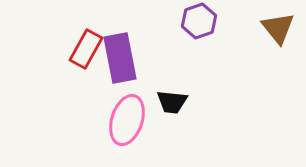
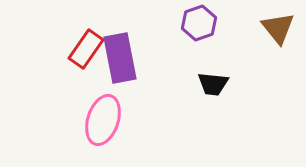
purple hexagon: moved 2 px down
red rectangle: rotated 6 degrees clockwise
black trapezoid: moved 41 px right, 18 px up
pink ellipse: moved 24 px left
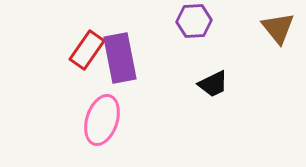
purple hexagon: moved 5 px left, 2 px up; rotated 16 degrees clockwise
red rectangle: moved 1 px right, 1 px down
black trapezoid: rotated 32 degrees counterclockwise
pink ellipse: moved 1 px left
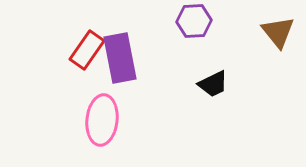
brown triangle: moved 4 px down
pink ellipse: rotated 12 degrees counterclockwise
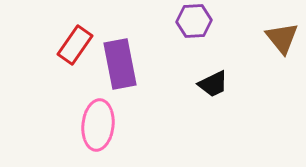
brown triangle: moved 4 px right, 6 px down
red rectangle: moved 12 px left, 5 px up
purple rectangle: moved 6 px down
pink ellipse: moved 4 px left, 5 px down
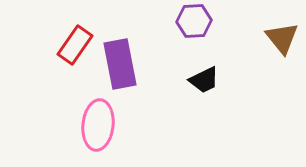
black trapezoid: moved 9 px left, 4 px up
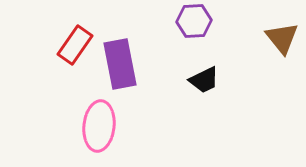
pink ellipse: moved 1 px right, 1 px down
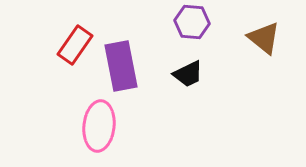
purple hexagon: moved 2 px left, 1 px down; rotated 8 degrees clockwise
brown triangle: moved 18 px left; rotated 12 degrees counterclockwise
purple rectangle: moved 1 px right, 2 px down
black trapezoid: moved 16 px left, 6 px up
